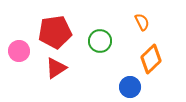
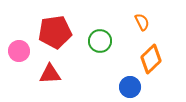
red triangle: moved 6 px left, 6 px down; rotated 30 degrees clockwise
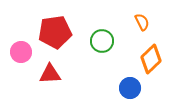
green circle: moved 2 px right
pink circle: moved 2 px right, 1 px down
blue circle: moved 1 px down
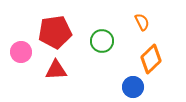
red triangle: moved 6 px right, 4 px up
blue circle: moved 3 px right, 1 px up
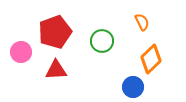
red pentagon: rotated 12 degrees counterclockwise
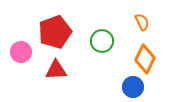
orange diamond: moved 6 px left; rotated 20 degrees counterclockwise
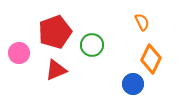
green circle: moved 10 px left, 4 px down
pink circle: moved 2 px left, 1 px down
orange diamond: moved 6 px right
red triangle: rotated 20 degrees counterclockwise
blue circle: moved 3 px up
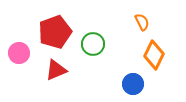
green circle: moved 1 px right, 1 px up
orange diamond: moved 3 px right, 4 px up
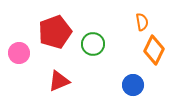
orange semicircle: rotated 18 degrees clockwise
orange diamond: moved 5 px up
red triangle: moved 3 px right, 11 px down
blue circle: moved 1 px down
